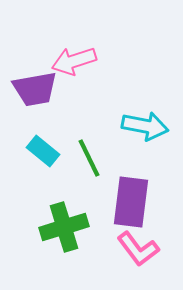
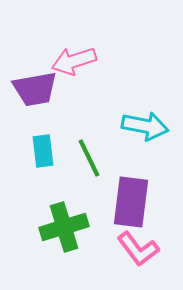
cyan rectangle: rotated 44 degrees clockwise
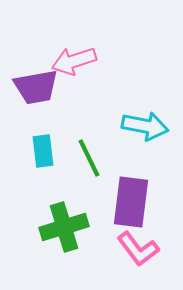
purple trapezoid: moved 1 px right, 2 px up
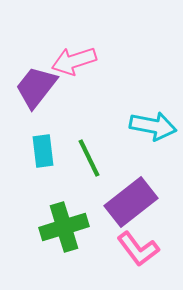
purple trapezoid: rotated 138 degrees clockwise
cyan arrow: moved 8 px right
purple rectangle: rotated 45 degrees clockwise
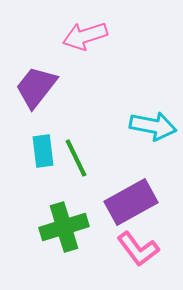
pink arrow: moved 11 px right, 25 px up
green line: moved 13 px left
purple rectangle: rotated 9 degrees clockwise
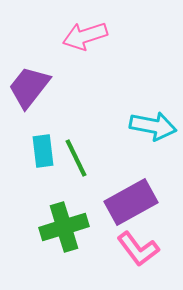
purple trapezoid: moved 7 px left
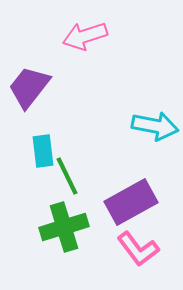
cyan arrow: moved 2 px right
green line: moved 9 px left, 18 px down
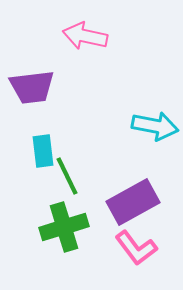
pink arrow: rotated 30 degrees clockwise
purple trapezoid: moved 3 px right; rotated 135 degrees counterclockwise
purple rectangle: moved 2 px right
pink L-shape: moved 2 px left, 1 px up
